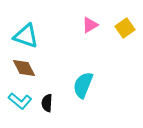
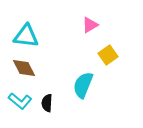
yellow square: moved 17 px left, 27 px down
cyan triangle: rotated 12 degrees counterclockwise
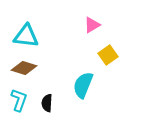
pink triangle: moved 2 px right
brown diamond: rotated 45 degrees counterclockwise
cyan L-shape: moved 1 px left, 1 px up; rotated 110 degrees counterclockwise
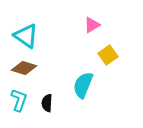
cyan triangle: rotated 28 degrees clockwise
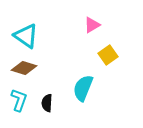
cyan semicircle: moved 3 px down
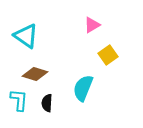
brown diamond: moved 11 px right, 6 px down
cyan L-shape: rotated 15 degrees counterclockwise
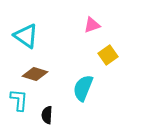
pink triangle: rotated 12 degrees clockwise
black semicircle: moved 12 px down
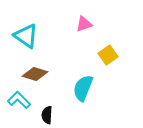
pink triangle: moved 8 px left, 1 px up
cyan L-shape: rotated 50 degrees counterclockwise
